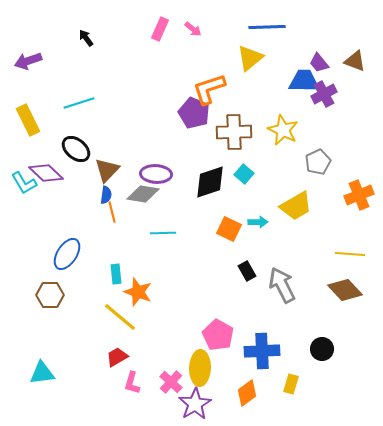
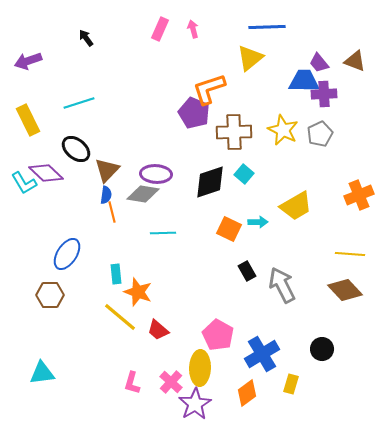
pink arrow at (193, 29): rotated 144 degrees counterclockwise
purple cross at (324, 94): rotated 25 degrees clockwise
gray pentagon at (318, 162): moved 2 px right, 28 px up
blue cross at (262, 351): moved 3 px down; rotated 28 degrees counterclockwise
red trapezoid at (117, 357): moved 41 px right, 27 px up; rotated 110 degrees counterclockwise
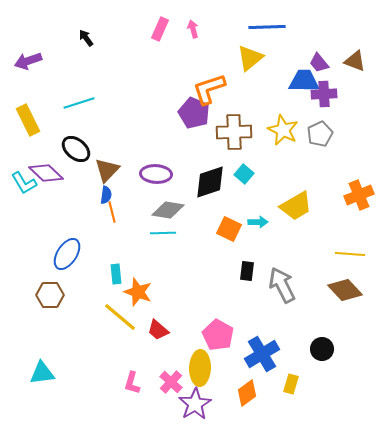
gray diamond at (143, 194): moved 25 px right, 16 px down
black rectangle at (247, 271): rotated 36 degrees clockwise
